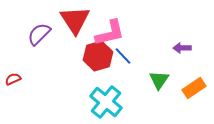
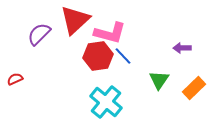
red triangle: rotated 20 degrees clockwise
pink L-shape: rotated 28 degrees clockwise
red hexagon: rotated 8 degrees clockwise
red semicircle: moved 2 px right
orange rectangle: rotated 10 degrees counterclockwise
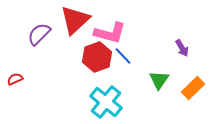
purple arrow: rotated 120 degrees counterclockwise
red hexagon: moved 1 px left, 1 px down; rotated 12 degrees counterclockwise
orange rectangle: moved 1 px left
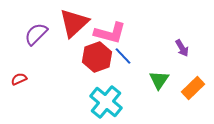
red triangle: moved 1 px left, 3 px down
purple semicircle: moved 3 px left
red semicircle: moved 4 px right
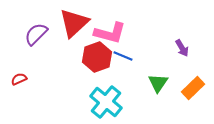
blue line: rotated 24 degrees counterclockwise
green triangle: moved 1 px left, 3 px down
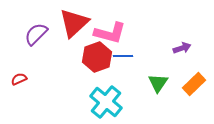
purple arrow: rotated 78 degrees counterclockwise
blue line: rotated 24 degrees counterclockwise
orange rectangle: moved 1 px right, 4 px up
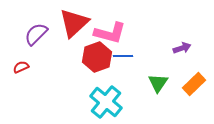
red semicircle: moved 2 px right, 12 px up
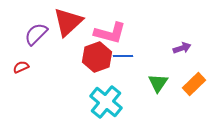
red triangle: moved 6 px left, 1 px up
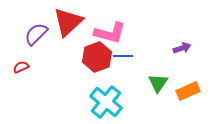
orange rectangle: moved 6 px left, 7 px down; rotated 20 degrees clockwise
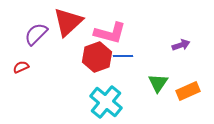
purple arrow: moved 1 px left, 3 px up
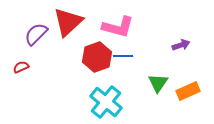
pink L-shape: moved 8 px right, 6 px up
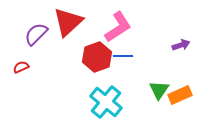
pink L-shape: rotated 48 degrees counterclockwise
green triangle: moved 1 px right, 7 px down
orange rectangle: moved 8 px left, 4 px down
